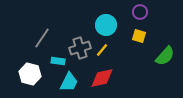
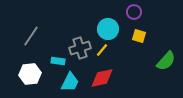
purple circle: moved 6 px left
cyan circle: moved 2 px right, 4 px down
gray line: moved 11 px left, 2 px up
green semicircle: moved 1 px right, 5 px down
white hexagon: rotated 20 degrees counterclockwise
cyan trapezoid: moved 1 px right
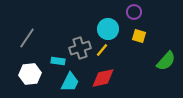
gray line: moved 4 px left, 2 px down
red diamond: moved 1 px right
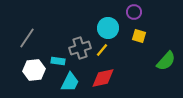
cyan circle: moved 1 px up
white hexagon: moved 4 px right, 4 px up
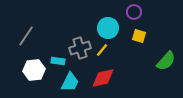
gray line: moved 1 px left, 2 px up
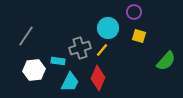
red diamond: moved 5 px left; rotated 55 degrees counterclockwise
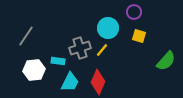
red diamond: moved 4 px down
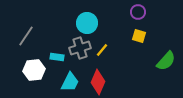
purple circle: moved 4 px right
cyan circle: moved 21 px left, 5 px up
cyan rectangle: moved 1 px left, 4 px up
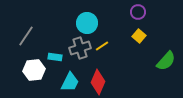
yellow square: rotated 24 degrees clockwise
yellow line: moved 4 px up; rotated 16 degrees clockwise
cyan rectangle: moved 2 px left
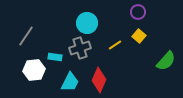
yellow line: moved 13 px right, 1 px up
red diamond: moved 1 px right, 2 px up
